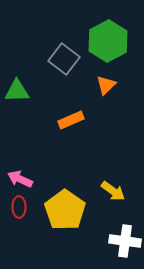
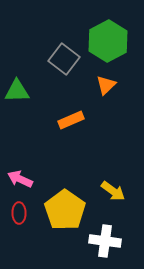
red ellipse: moved 6 px down
white cross: moved 20 px left
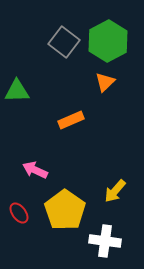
gray square: moved 17 px up
orange triangle: moved 1 px left, 3 px up
pink arrow: moved 15 px right, 9 px up
yellow arrow: moved 2 px right; rotated 95 degrees clockwise
red ellipse: rotated 35 degrees counterclockwise
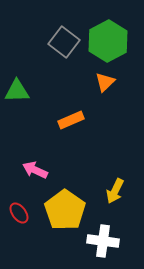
yellow arrow: rotated 15 degrees counterclockwise
white cross: moved 2 px left
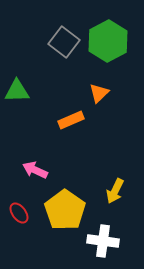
orange triangle: moved 6 px left, 11 px down
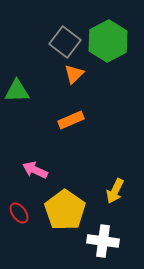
gray square: moved 1 px right
orange triangle: moved 25 px left, 19 px up
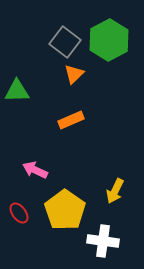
green hexagon: moved 1 px right, 1 px up
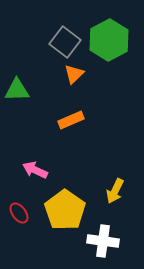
green triangle: moved 1 px up
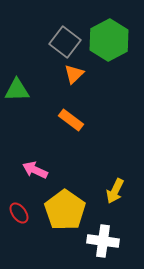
orange rectangle: rotated 60 degrees clockwise
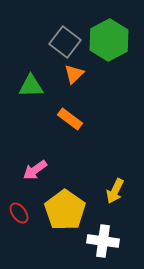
green triangle: moved 14 px right, 4 px up
orange rectangle: moved 1 px left, 1 px up
pink arrow: rotated 60 degrees counterclockwise
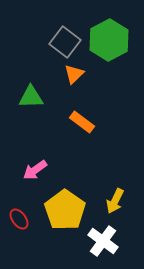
green triangle: moved 11 px down
orange rectangle: moved 12 px right, 3 px down
yellow arrow: moved 10 px down
red ellipse: moved 6 px down
white cross: rotated 28 degrees clockwise
